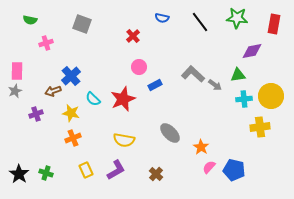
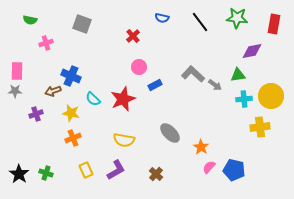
blue cross: rotated 24 degrees counterclockwise
gray star: rotated 24 degrees clockwise
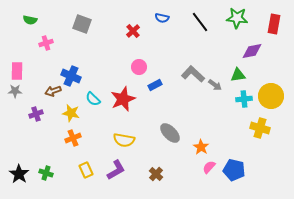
red cross: moved 5 px up
yellow cross: moved 1 px down; rotated 24 degrees clockwise
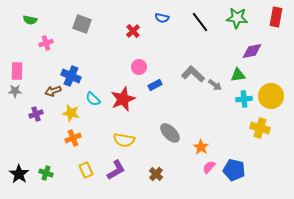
red rectangle: moved 2 px right, 7 px up
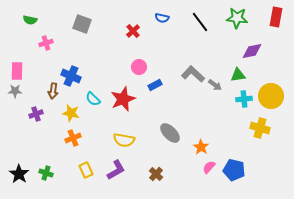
brown arrow: rotated 63 degrees counterclockwise
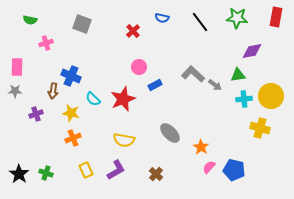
pink rectangle: moved 4 px up
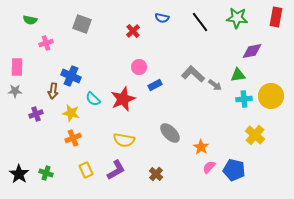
yellow cross: moved 5 px left, 7 px down; rotated 24 degrees clockwise
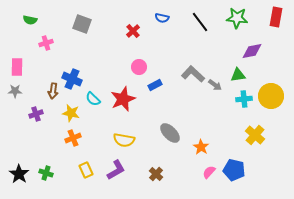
blue cross: moved 1 px right, 3 px down
pink semicircle: moved 5 px down
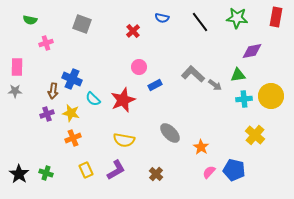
red star: moved 1 px down
purple cross: moved 11 px right
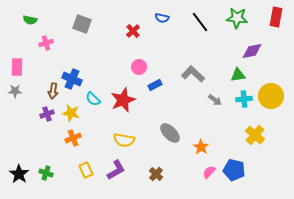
gray arrow: moved 15 px down
